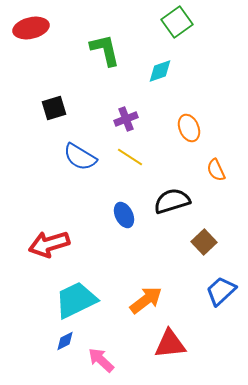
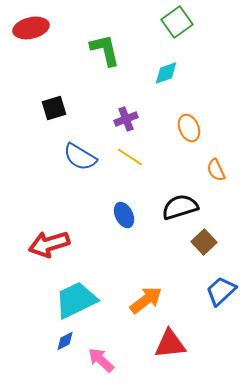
cyan diamond: moved 6 px right, 2 px down
black semicircle: moved 8 px right, 6 px down
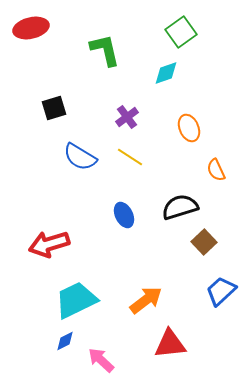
green square: moved 4 px right, 10 px down
purple cross: moved 1 px right, 2 px up; rotated 15 degrees counterclockwise
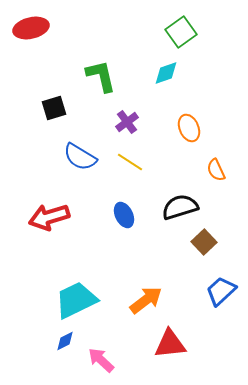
green L-shape: moved 4 px left, 26 px down
purple cross: moved 5 px down
yellow line: moved 5 px down
red arrow: moved 27 px up
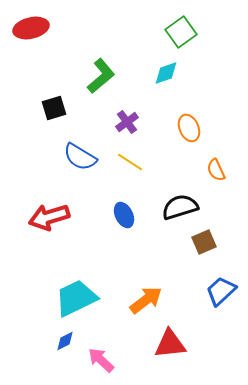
green L-shape: rotated 63 degrees clockwise
brown square: rotated 20 degrees clockwise
cyan trapezoid: moved 2 px up
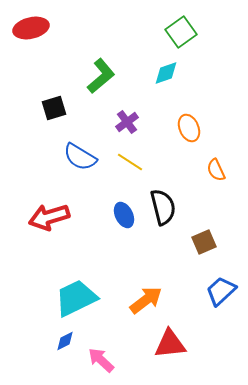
black semicircle: moved 17 px left; rotated 93 degrees clockwise
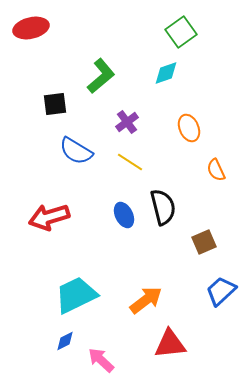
black square: moved 1 px right, 4 px up; rotated 10 degrees clockwise
blue semicircle: moved 4 px left, 6 px up
cyan trapezoid: moved 3 px up
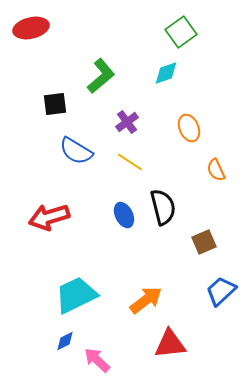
pink arrow: moved 4 px left
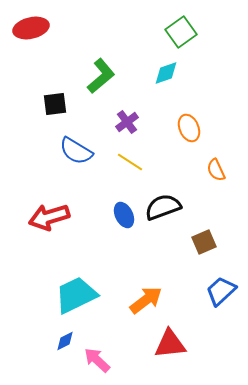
black semicircle: rotated 96 degrees counterclockwise
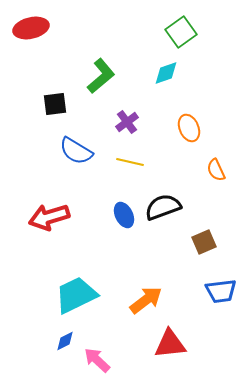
yellow line: rotated 20 degrees counterclockwise
blue trapezoid: rotated 144 degrees counterclockwise
